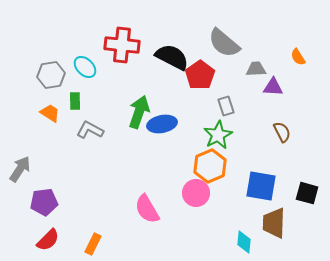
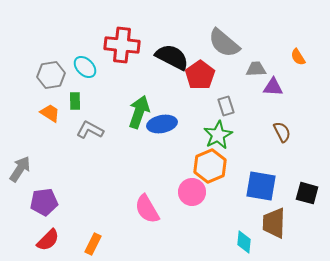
pink circle: moved 4 px left, 1 px up
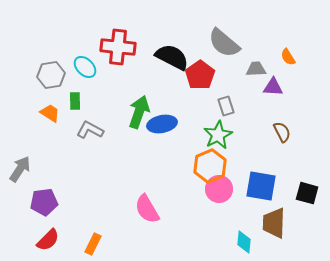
red cross: moved 4 px left, 2 px down
orange semicircle: moved 10 px left
pink circle: moved 27 px right, 3 px up
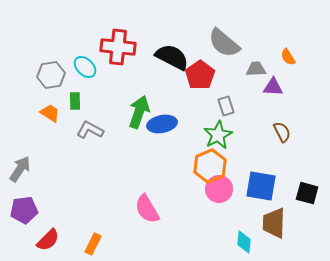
purple pentagon: moved 20 px left, 8 px down
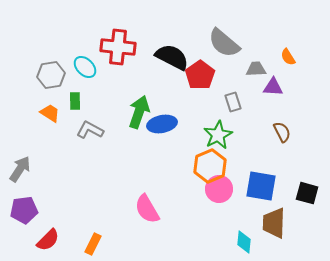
gray rectangle: moved 7 px right, 4 px up
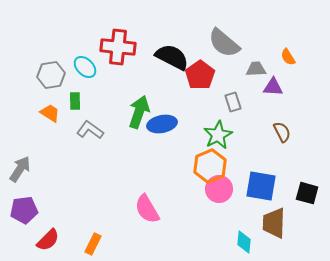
gray L-shape: rotated 8 degrees clockwise
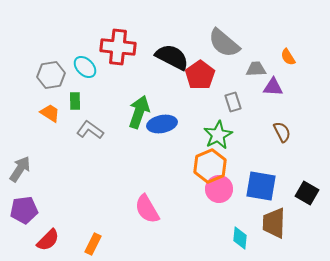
black square: rotated 15 degrees clockwise
cyan diamond: moved 4 px left, 4 px up
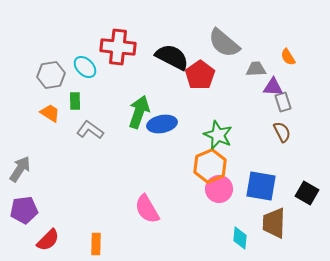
gray rectangle: moved 50 px right
green star: rotated 20 degrees counterclockwise
orange rectangle: moved 3 px right; rotated 25 degrees counterclockwise
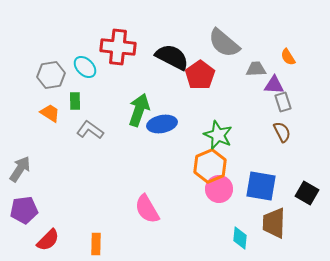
purple triangle: moved 1 px right, 2 px up
green arrow: moved 2 px up
